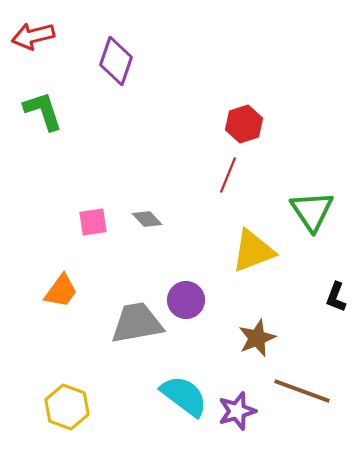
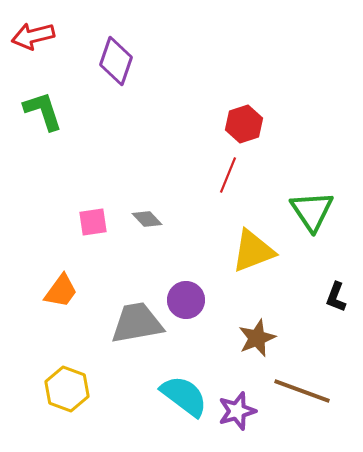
yellow hexagon: moved 18 px up
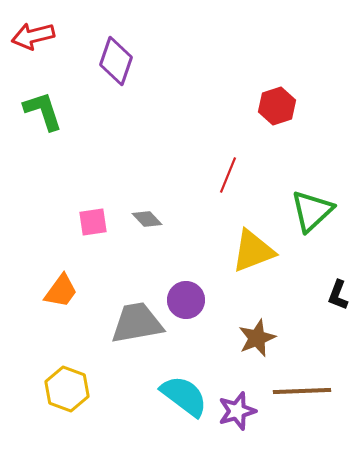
red hexagon: moved 33 px right, 18 px up
green triangle: rotated 21 degrees clockwise
black L-shape: moved 2 px right, 2 px up
brown line: rotated 22 degrees counterclockwise
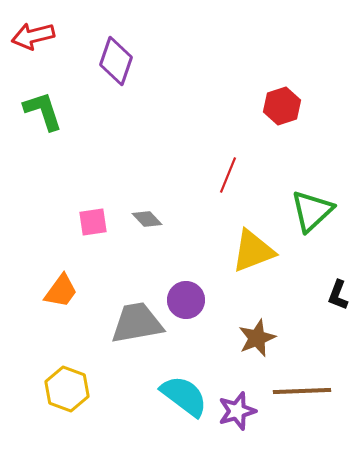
red hexagon: moved 5 px right
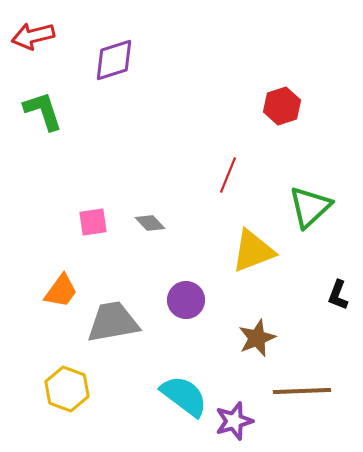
purple diamond: moved 2 px left, 1 px up; rotated 54 degrees clockwise
green triangle: moved 2 px left, 4 px up
gray diamond: moved 3 px right, 4 px down
gray trapezoid: moved 24 px left, 1 px up
purple star: moved 3 px left, 10 px down
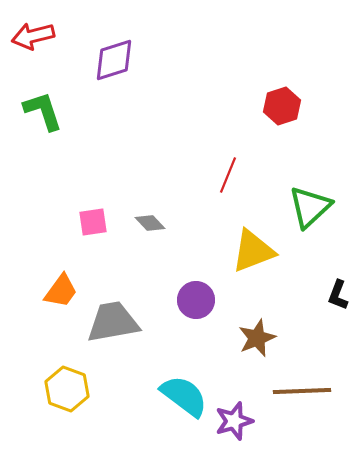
purple circle: moved 10 px right
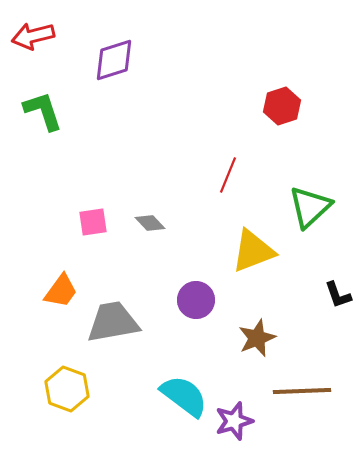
black L-shape: rotated 40 degrees counterclockwise
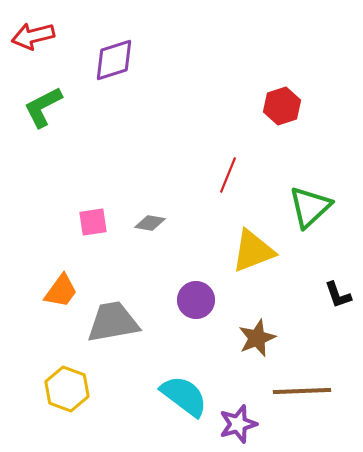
green L-shape: moved 4 px up; rotated 99 degrees counterclockwise
gray diamond: rotated 36 degrees counterclockwise
purple star: moved 4 px right, 3 px down
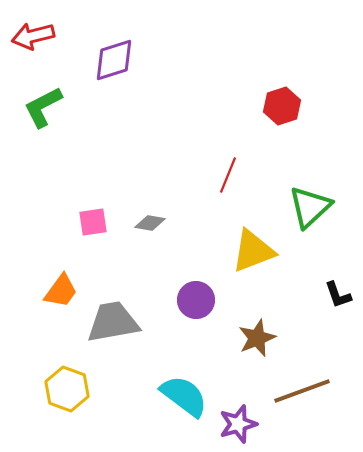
brown line: rotated 18 degrees counterclockwise
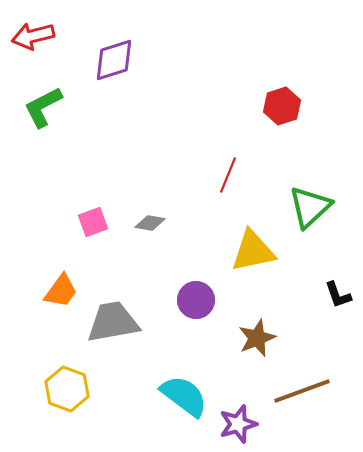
pink square: rotated 12 degrees counterclockwise
yellow triangle: rotated 9 degrees clockwise
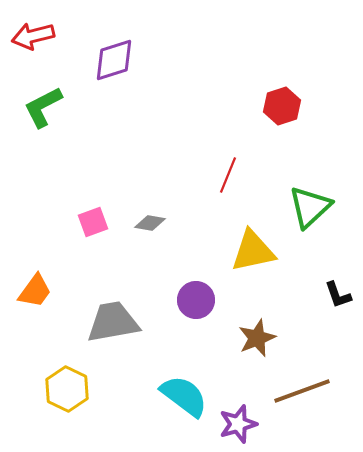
orange trapezoid: moved 26 px left
yellow hexagon: rotated 6 degrees clockwise
